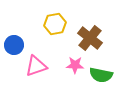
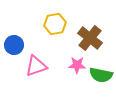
pink star: moved 2 px right
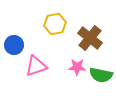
pink star: moved 2 px down
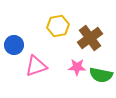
yellow hexagon: moved 3 px right, 2 px down
brown cross: rotated 15 degrees clockwise
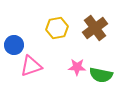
yellow hexagon: moved 1 px left, 2 px down
brown cross: moved 5 px right, 10 px up
pink triangle: moved 5 px left
